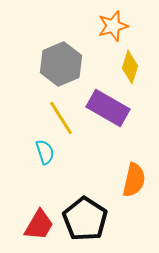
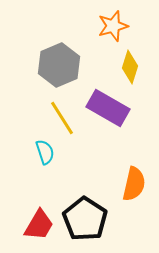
gray hexagon: moved 2 px left, 1 px down
yellow line: moved 1 px right
orange semicircle: moved 4 px down
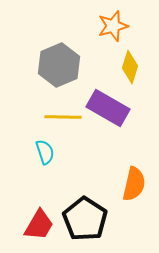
yellow line: moved 1 px right, 1 px up; rotated 57 degrees counterclockwise
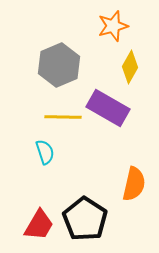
yellow diamond: rotated 12 degrees clockwise
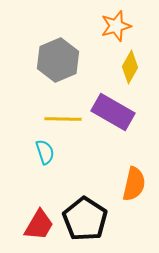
orange star: moved 3 px right
gray hexagon: moved 1 px left, 5 px up
purple rectangle: moved 5 px right, 4 px down
yellow line: moved 2 px down
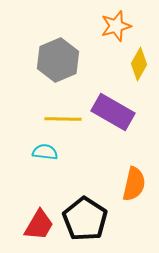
yellow diamond: moved 9 px right, 3 px up
cyan semicircle: rotated 65 degrees counterclockwise
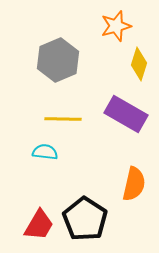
yellow diamond: rotated 12 degrees counterclockwise
purple rectangle: moved 13 px right, 2 px down
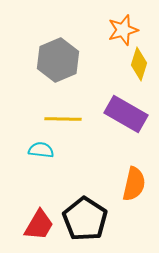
orange star: moved 7 px right, 4 px down
cyan semicircle: moved 4 px left, 2 px up
